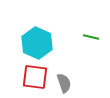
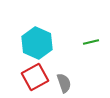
green line: moved 5 px down; rotated 28 degrees counterclockwise
red square: rotated 36 degrees counterclockwise
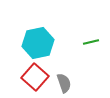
cyan hexagon: moved 1 px right; rotated 24 degrees clockwise
red square: rotated 20 degrees counterclockwise
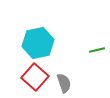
green line: moved 6 px right, 8 px down
